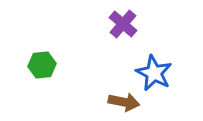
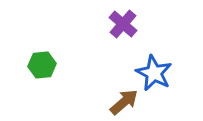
brown arrow: rotated 52 degrees counterclockwise
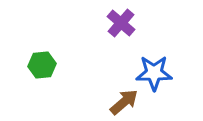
purple cross: moved 2 px left, 1 px up
blue star: rotated 27 degrees counterclockwise
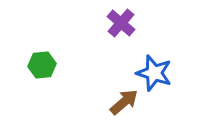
blue star: rotated 18 degrees clockwise
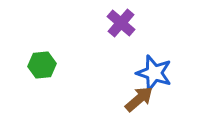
brown arrow: moved 15 px right, 3 px up
